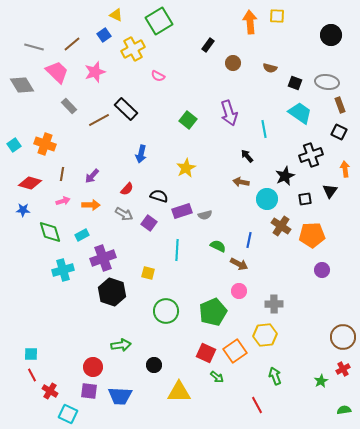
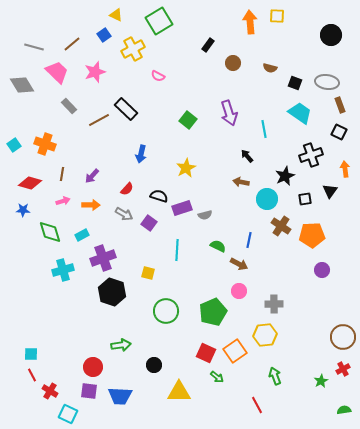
purple rectangle at (182, 211): moved 3 px up
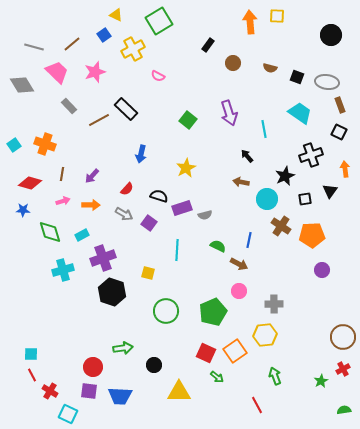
black square at (295, 83): moved 2 px right, 6 px up
green arrow at (121, 345): moved 2 px right, 3 px down
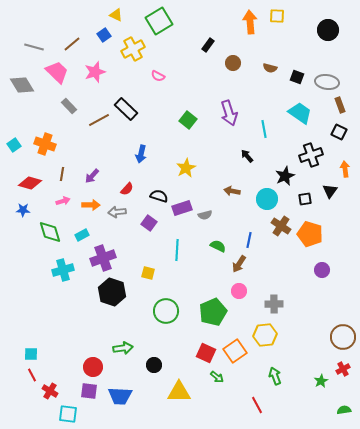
black circle at (331, 35): moved 3 px left, 5 px up
brown arrow at (241, 182): moved 9 px left, 9 px down
gray arrow at (124, 214): moved 7 px left, 2 px up; rotated 144 degrees clockwise
orange pentagon at (312, 235): moved 2 px left, 1 px up; rotated 20 degrees clockwise
brown arrow at (239, 264): rotated 96 degrees clockwise
cyan square at (68, 414): rotated 18 degrees counterclockwise
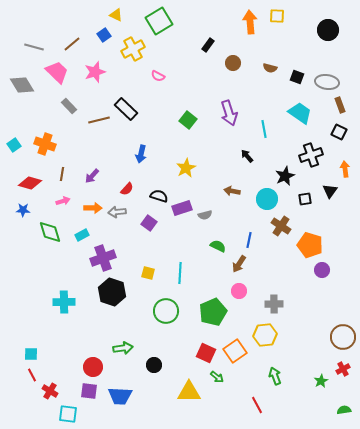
brown line at (99, 120): rotated 15 degrees clockwise
orange arrow at (91, 205): moved 2 px right, 3 px down
orange pentagon at (310, 234): moved 11 px down
cyan line at (177, 250): moved 3 px right, 23 px down
cyan cross at (63, 270): moved 1 px right, 32 px down; rotated 15 degrees clockwise
yellow triangle at (179, 392): moved 10 px right
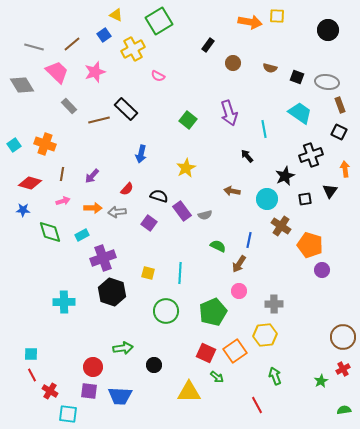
orange arrow at (250, 22): rotated 105 degrees clockwise
purple rectangle at (182, 208): moved 3 px down; rotated 72 degrees clockwise
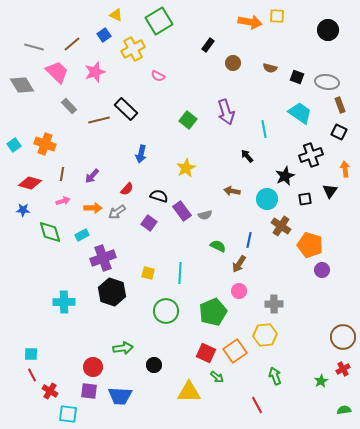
purple arrow at (229, 113): moved 3 px left, 1 px up
gray arrow at (117, 212): rotated 30 degrees counterclockwise
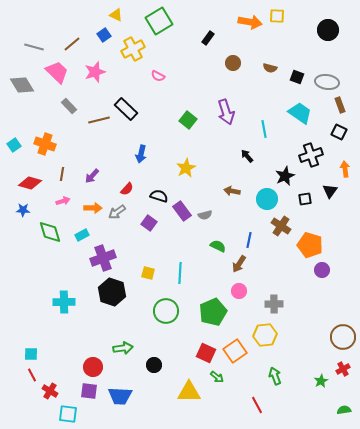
black rectangle at (208, 45): moved 7 px up
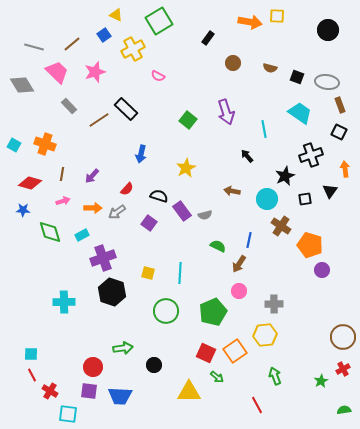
brown line at (99, 120): rotated 20 degrees counterclockwise
cyan square at (14, 145): rotated 24 degrees counterclockwise
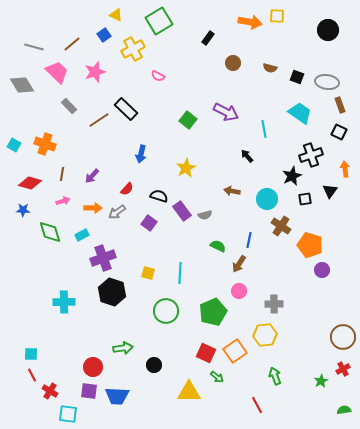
purple arrow at (226, 112): rotated 45 degrees counterclockwise
black star at (285, 176): moved 7 px right
blue trapezoid at (120, 396): moved 3 px left
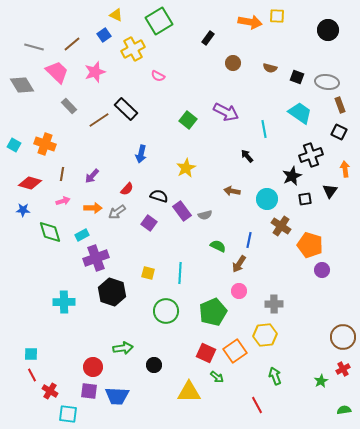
purple cross at (103, 258): moved 7 px left
